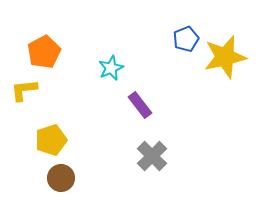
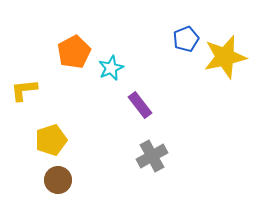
orange pentagon: moved 30 px right
gray cross: rotated 16 degrees clockwise
brown circle: moved 3 px left, 2 px down
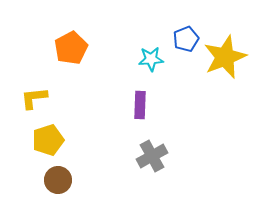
orange pentagon: moved 3 px left, 4 px up
yellow star: rotated 9 degrees counterclockwise
cyan star: moved 40 px right, 9 px up; rotated 20 degrees clockwise
yellow L-shape: moved 10 px right, 8 px down
purple rectangle: rotated 40 degrees clockwise
yellow pentagon: moved 3 px left
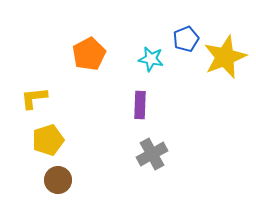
orange pentagon: moved 18 px right, 6 px down
cyan star: rotated 15 degrees clockwise
gray cross: moved 2 px up
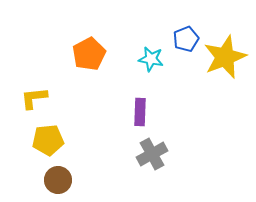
purple rectangle: moved 7 px down
yellow pentagon: rotated 12 degrees clockwise
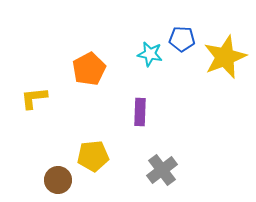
blue pentagon: moved 4 px left; rotated 25 degrees clockwise
orange pentagon: moved 15 px down
cyan star: moved 1 px left, 5 px up
yellow pentagon: moved 45 px right, 16 px down
gray cross: moved 10 px right, 16 px down; rotated 8 degrees counterclockwise
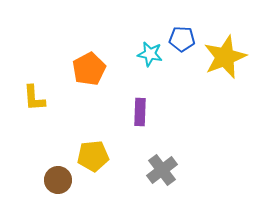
yellow L-shape: rotated 88 degrees counterclockwise
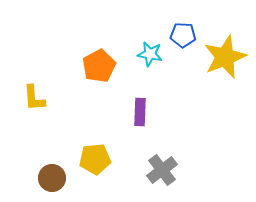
blue pentagon: moved 1 px right, 4 px up
orange pentagon: moved 10 px right, 3 px up
yellow pentagon: moved 2 px right, 3 px down
brown circle: moved 6 px left, 2 px up
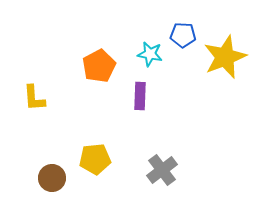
purple rectangle: moved 16 px up
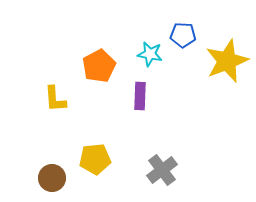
yellow star: moved 2 px right, 4 px down
yellow L-shape: moved 21 px right, 1 px down
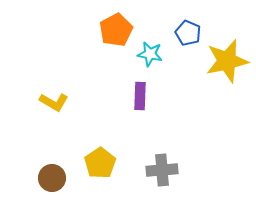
blue pentagon: moved 5 px right, 2 px up; rotated 20 degrees clockwise
yellow star: rotated 9 degrees clockwise
orange pentagon: moved 17 px right, 36 px up
yellow L-shape: moved 1 px left, 3 px down; rotated 56 degrees counterclockwise
yellow pentagon: moved 5 px right, 4 px down; rotated 28 degrees counterclockwise
gray cross: rotated 32 degrees clockwise
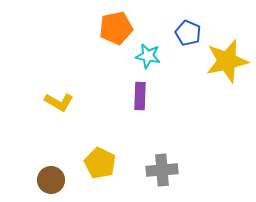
orange pentagon: moved 2 px up; rotated 16 degrees clockwise
cyan star: moved 2 px left, 2 px down
yellow L-shape: moved 5 px right
yellow pentagon: rotated 12 degrees counterclockwise
brown circle: moved 1 px left, 2 px down
